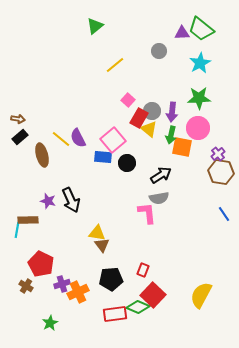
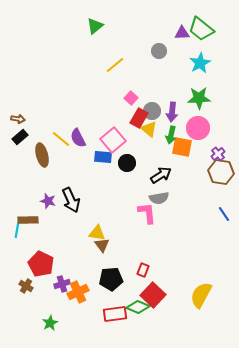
pink square at (128, 100): moved 3 px right, 2 px up
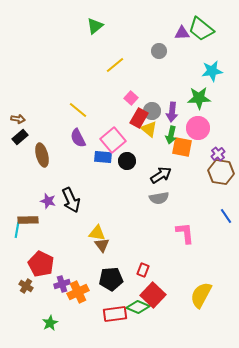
cyan star at (200, 63): moved 12 px right, 8 px down; rotated 20 degrees clockwise
yellow line at (61, 139): moved 17 px right, 29 px up
black circle at (127, 163): moved 2 px up
pink L-shape at (147, 213): moved 38 px right, 20 px down
blue line at (224, 214): moved 2 px right, 2 px down
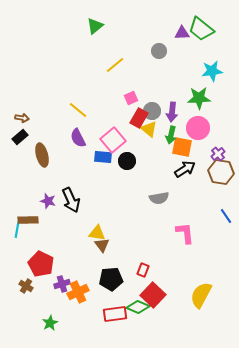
pink square at (131, 98): rotated 24 degrees clockwise
brown arrow at (18, 119): moved 4 px right, 1 px up
black arrow at (161, 175): moved 24 px right, 6 px up
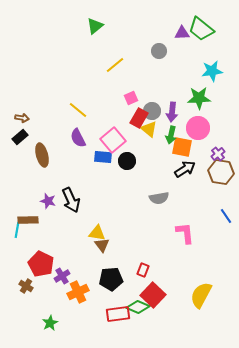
purple cross at (62, 284): moved 8 px up; rotated 14 degrees counterclockwise
red rectangle at (115, 314): moved 3 px right
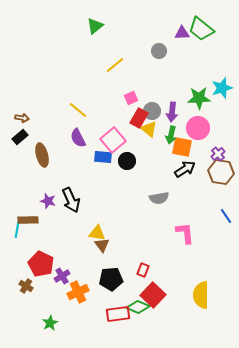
cyan star at (212, 71): moved 10 px right, 17 px down; rotated 10 degrees counterclockwise
yellow semicircle at (201, 295): rotated 28 degrees counterclockwise
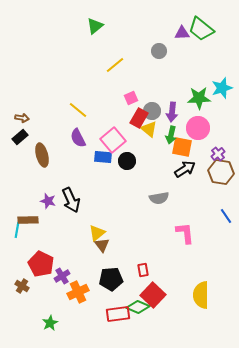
yellow triangle at (97, 233): rotated 48 degrees counterclockwise
red rectangle at (143, 270): rotated 32 degrees counterclockwise
brown cross at (26, 286): moved 4 px left
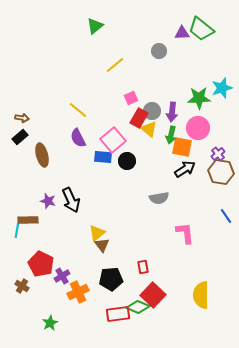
red rectangle at (143, 270): moved 3 px up
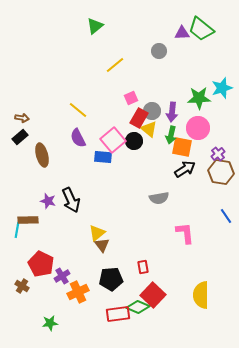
black circle at (127, 161): moved 7 px right, 20 px up
green star at (50, 323): rotated 21 degrees clockwise
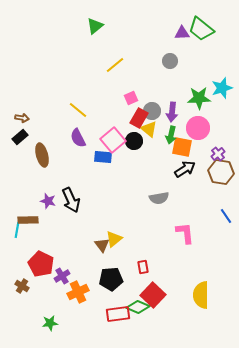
gray circle at (159, 51): moved 11 px right, 10 px down
yellow triangle at (97, 233): moved 17 px right, 6 px down
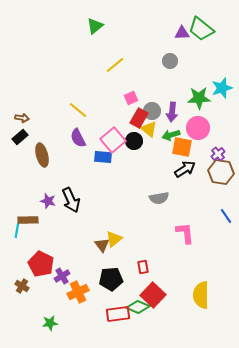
green arrow at (171, 135): rotated 60 degrees clockwise
